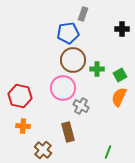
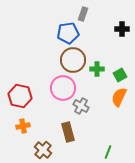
orange cross: rotated 16 degrees counterclockwise
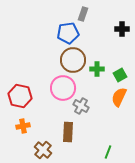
brown rectangle: rotated 18 degrees clockwise
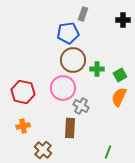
black cross: moved 1 px right, 9 px up
red hexagon: moved 3 px right, 4 px up
brown rectangle: moved 2 px right, 4 px up
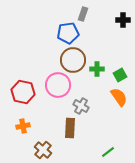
pink circle: moved 5 px left, 3 px up
orange semicircle: rotated 120 degrees clockwise
green line: rotated 32 degrees clockwise
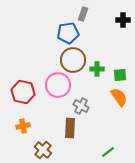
green square: rotated 24 degrees clockwise
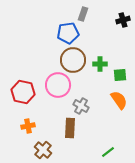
black cross: rotated 16 degrees counterclockwise
green cross: moved 3 px right, 5 px up
orange semicircle: moved 3 px down
orange cross: moved 5 px right
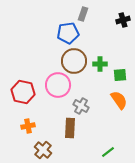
brown circle: moved 1 px right, 1 px down
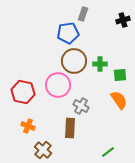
orange cross: rotated 32 degrees clockwise
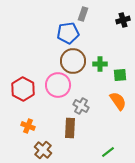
brown circle: moved 1 px left
red hexagon: moved 3 px up; rotated 15 degrees clockwise
orange semicircle: moved 1 px left, 1 px down
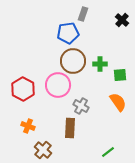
black cross: moved 1 px left; rotated 32 degrees counterclockwise
orange semicircle: moved 1 px down
